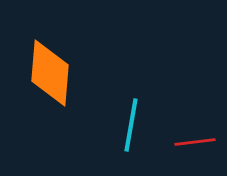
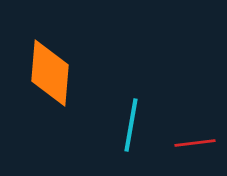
red line: moved 1 px down
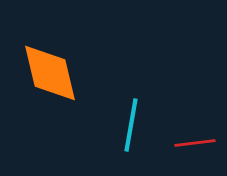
orange diamond: rotated 18 degrees counterclockwise
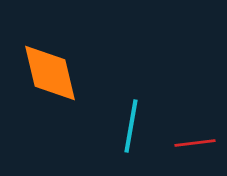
cyan line: moved 1 px down
